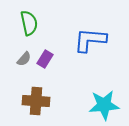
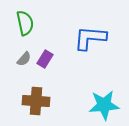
green semicircle: moved 4 px left
blue L-shape: moved 2 px up
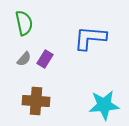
green semicircle: moved 1 px left
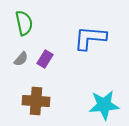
gray semicircle: moved 3 px left
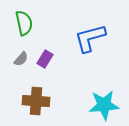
blue L-shape: rotated 20 degrees counterclockwise
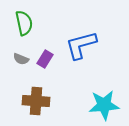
blue L-shape: moved 9 px left, 7 px down
gray semicircle: rotated 70 degrees clockwise
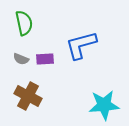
purple rectangle: rotated 54 degrees clockwise
brown cross: moved 8 px left, 5 px up; rotated 24 degrees clockwise
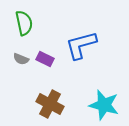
purple rectangle: rotated 30 degrees clockwise
brown cross: moved 22 px right, 8 px down
cyan star: rotated 20 degrees clockwise
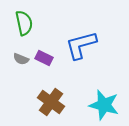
purple rectangle: moved 1 px left, 1 px up
brown cross: moved 1 px right, 2 px up; rotated 8 degrees clockwise
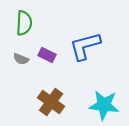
green semicircle: rotated 15 degrees clockwise
blue L-shape: moved 4 px right, 1 px down
purple rectangle: moved 3 px right, 3 px up
cyan star: rotated 8 degrees counterclockwise
